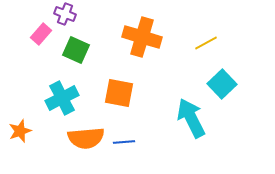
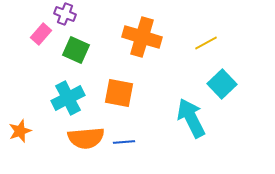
cyan cross: moved 6 px right
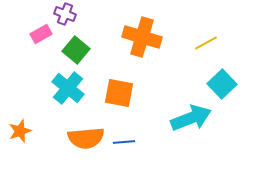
pink rectangle: rotated 20 degrees clockwise
green square: rotated 16 degrees clockwise
cyan cross: moved 10 px up; rotated 24 degrees counterclockwise
cyan arrow: rotated 96 degrees clockwise
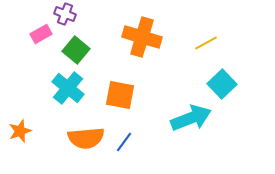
orange square: moved 1 px right, 2 px down
blue line: rotated 50 degrees counterclockwise
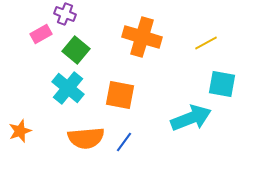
cyan square: rotated 36 degrees counterclockwise
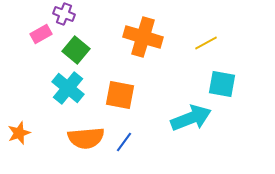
purple cross: moved 1 px left
orange cross: moved 1 px right
orange star: moved 1 px left, 2 px down
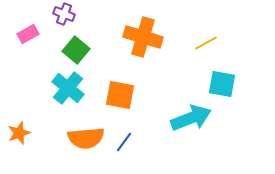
pink rectangle: moved 13 px left
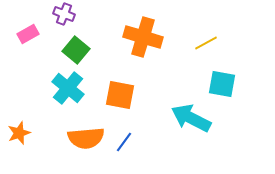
cyan arrow: rotated 132 degrees counterclockwise
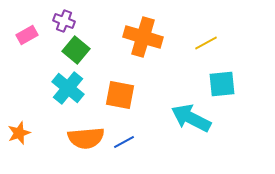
purple cross: moved 7 px down
pink rectangle: moved 1 px left, 1 px down
cyan square: rotated 16 degrees counterclockwise
blue line: rotated 25 degrees clockwise
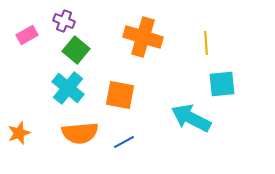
yellow line: rotated 65 degrees counterclockwise
orange semicircle: moved 6 px left, 5 px up
